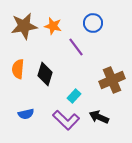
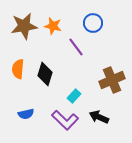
purple L-shape: moved 1 px left
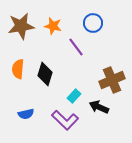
brown star: moved 3 px left
black arrow: moved 10 px up
